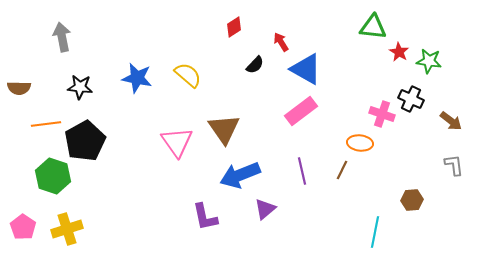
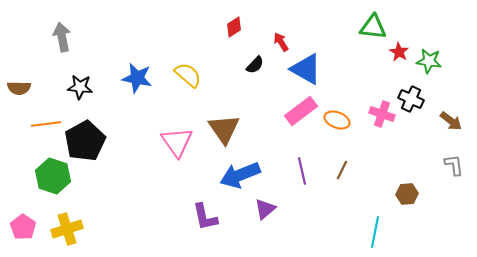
orange ellipse: moved 23 px left, 23 px up; rotated 15 degrees clockwise
brown hexagon: moved 5 px left, 6 px up
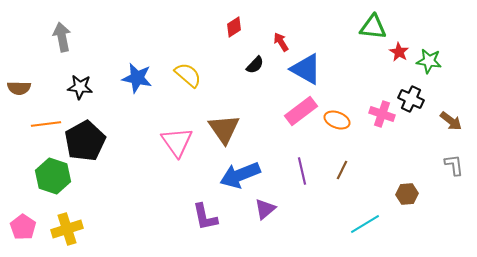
cyan line: moved 10 px left, 8 px up; rotated 48 degrees clockwise
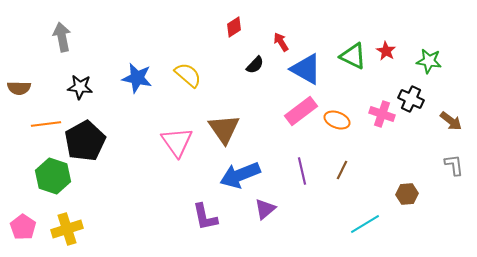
green triangle: moved 20 px left, 29 px down; rotated 20 degrees clockwise
red star: moved 13 px left, 1 px up
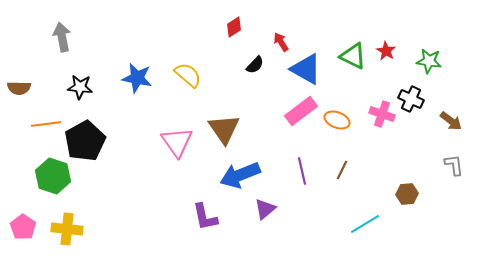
yellow cross: rotated 24 degrees clockwise
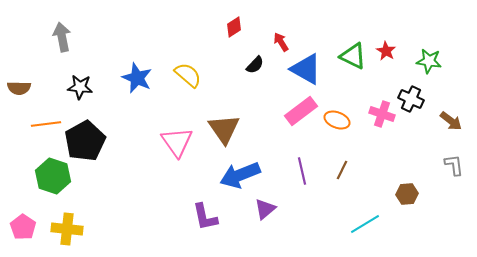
blue star: rotated 12 degrees clockwise
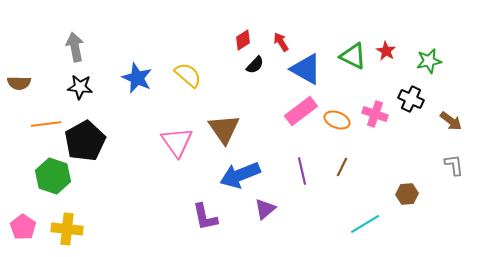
red diamond: moved 9 px right, 13 px down
gray arrow: moved 13 px right, 10 px down
green star: rotated 20 degrees counterclockwise
brown semicircle: moved 5 px up
pink cross: moved 7 px left
brown line: moved 3 px up
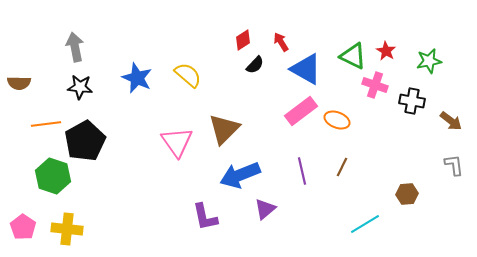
black cross: moved 1 px right, 2 px down; rotated 15 degrees counterclockwise
pink cross: moved 29 px up
brown triangle: rotated 20 degrees clockwise
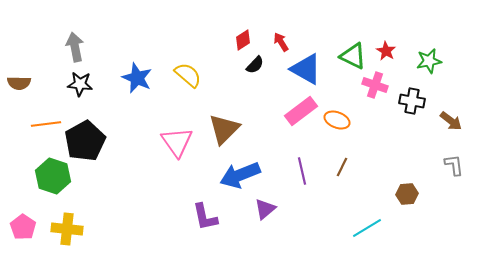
black star: moved 3 px up
cyan line: moved 2 px right, 4 px down
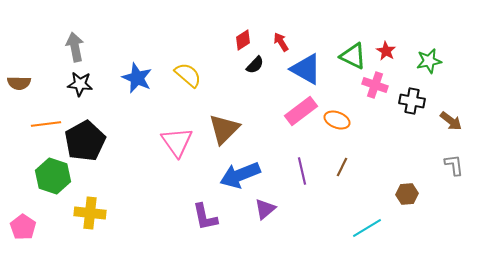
yellow cross: moved 23 px right, 16 px up
